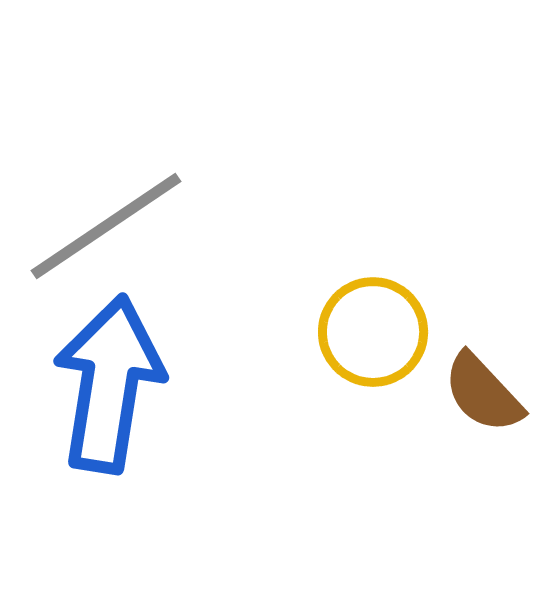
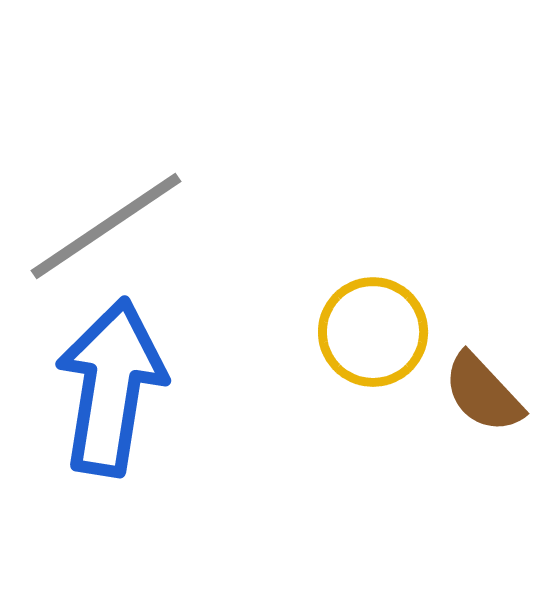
blue arrow: moved 2 px right, 3 px down
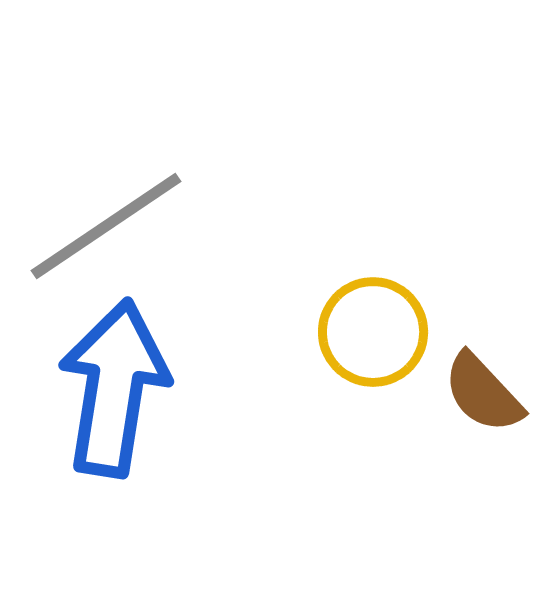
blue arrow: moved 3 px right, 1 px down
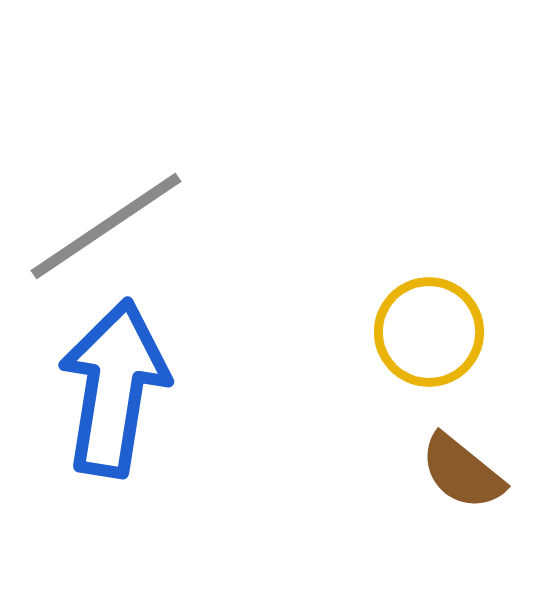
yellow circle: moved 56 px right
brown semicircle: moved 21 px left, 79 px down; rotated 8 degrees counterclockwise
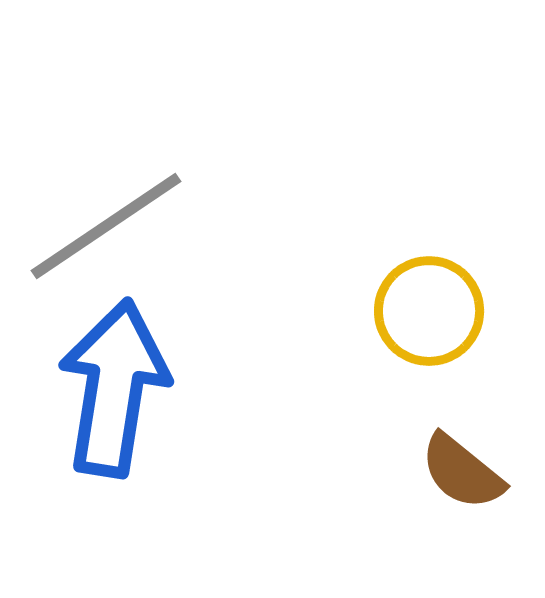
yellow circle: moved 21 px up
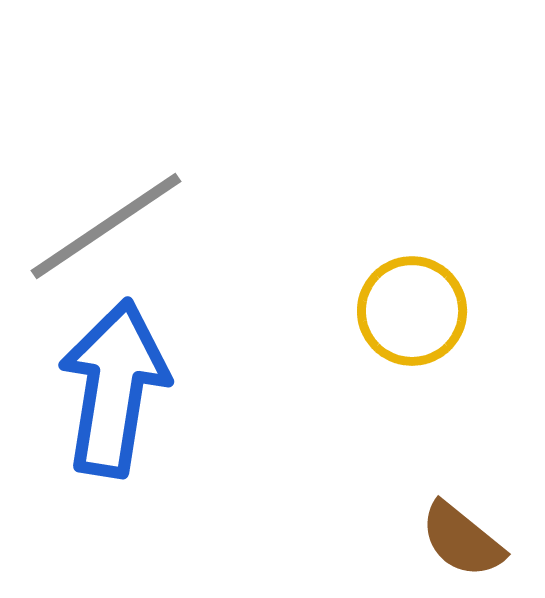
yellow circle: moved 17 px left
brown semicircle: moved 68 px down
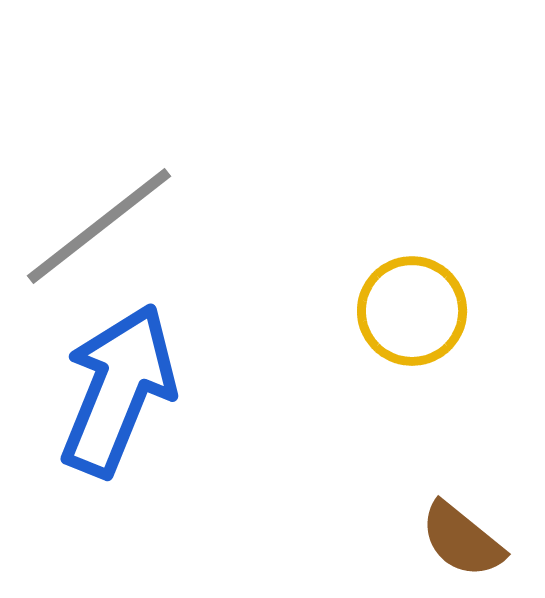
gray line: moved 7 px left; rotated 4 degrees counterclockwise
blue arrow: moved 4 px right, 2 px down; rotated 13 degrees clockwise
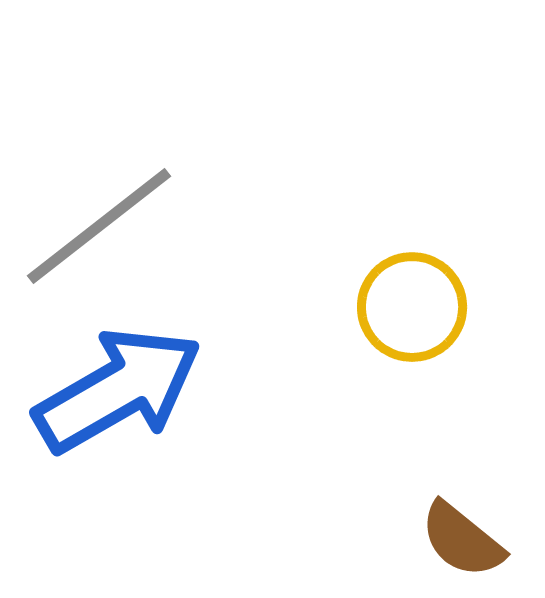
yellow circle: moved 4 px up
blue arrow: rotated 38 degrees clockwise
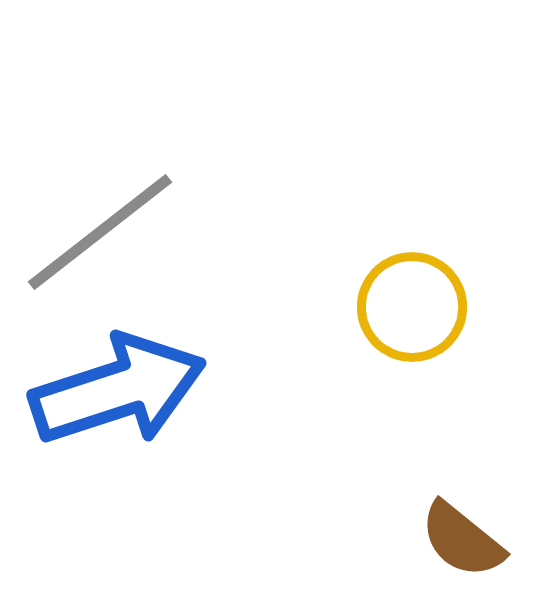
gray line: moved 1 px right, 6 px down
blue arrow: rotated 12 degrees clockwise
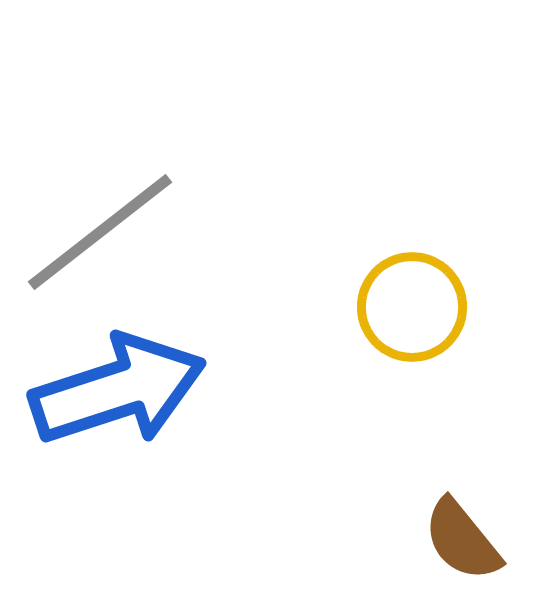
brown semicircle: rotated 12 degrees clockwise
